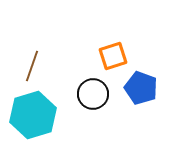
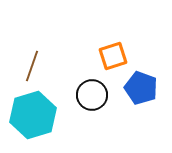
black circle: moved 1 px left, 1 px down
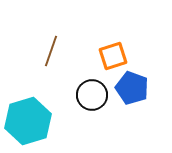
brown line: moved 19 px right, 15 px up
blue pentagon: moved 9 px left
cyan hexagon: moved 5 px left, 6 px down
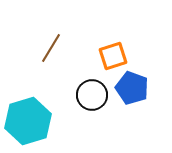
brown line: moved 3 px up; rotated 12 degrees clockwise
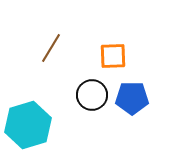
orange square: rotated 16 degrees clockwise
blue pentagon: moved 10 px down; rotated 20 degrees counterclockwise
cyan hexagon: moved 4 px down
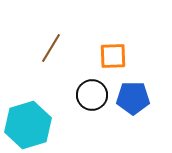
blue pentagon: moved 1 px right
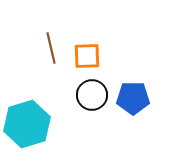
brown line: rotated 44 degrees counterclockwise
orange square: moved 26 px left
cyan hexagon: moved 1 px left, 1 px up
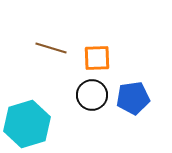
brown line: rotated 60 degrees counterclockwise
orange square: moved 10 px right, 2 px down
blue pentagon: rotated 8 degrees counterclockwise
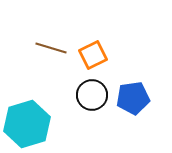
orange square: moved 4 px left, 3 px up; rotated 24 degrees counterclockwise
